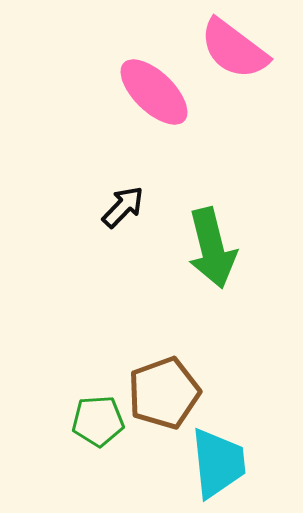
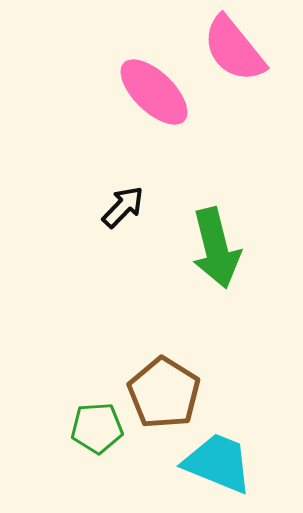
pink semicircle: rotated 14 degrees clockwise
green arrow: moved 4 px right
brown pentagon: rotated 20 degrees counterclockwise
green pentagon: moved 1 px left, 7 px down
cyan trapezoid: rotated 62 degrees counterclockwise
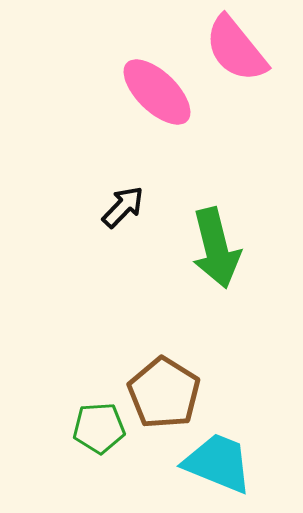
pink semicircle: moved 2 px right
pink ellipse: moved 3 px right
green pentagon: moved 2 px right
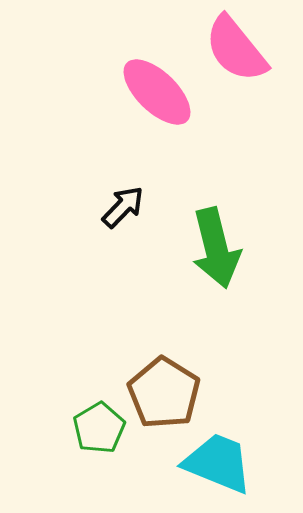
green pentagon: rotated 27 degrees counterclockwise
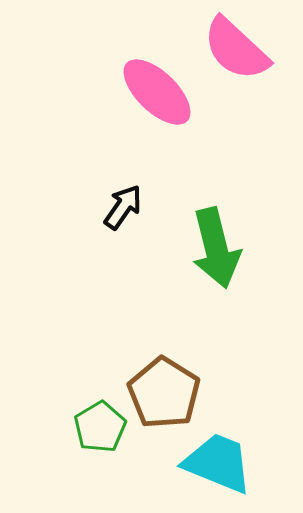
pink semicircle: rotated 8 degrees counterclockwise
black arrow: rotated 9 degrees counterclockwise
green pentagon: moved 1 px right, 1 px up
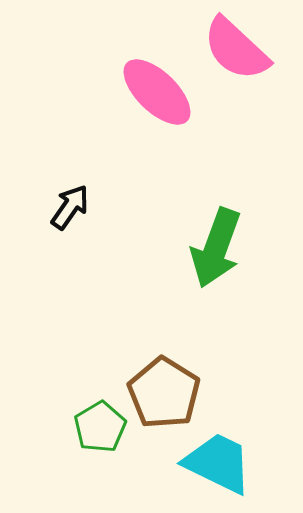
black arrow: moved 53 px left
green arrow: rotated 34 degrees clockwise
cyan trapezoid: rotated 4 degrees clockwise
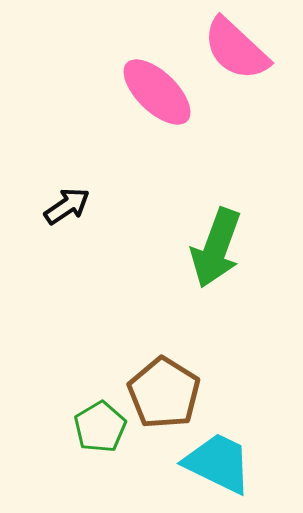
black arrow: moved 3 px left, 1 px up; rotated 21 degrees clockwise
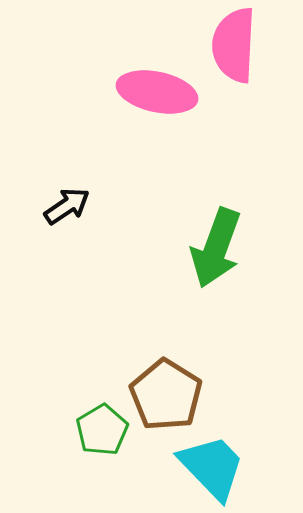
pink semicircle: moved 2 px left, 4 px up; rotated 50 degrees clockwise
pink ellipse: rotated 32 degrees counterclockwise
brown pentagon: moved 2 px right, 2 px down
green pentagon: moved 2 px right, 3 px down
cyan trapezoid: moved 6 px left, 4 px down; rotated 20 degrees clockwise
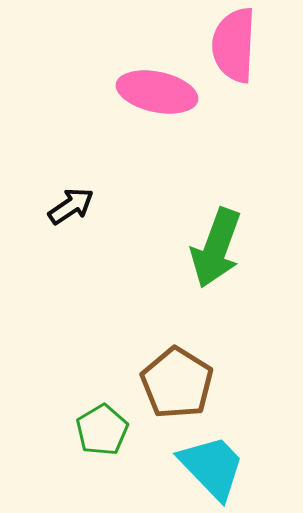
black arrow: moved 4 px right
brown pentagon: moved 11 px right, 12 px up
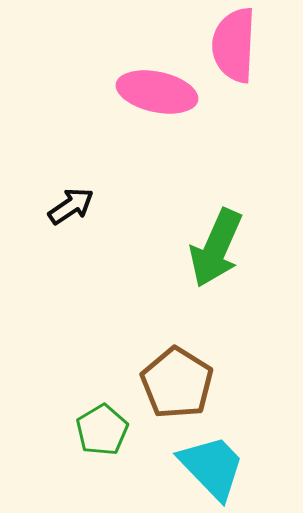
green arrow: rotated 4 degrees clockwise
